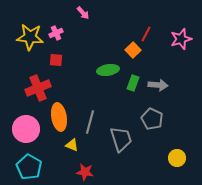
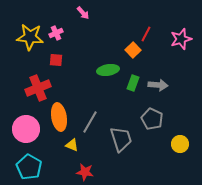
gray line: rotated 15 degrees clockwise
yellow circle: moved 3 px right, 14 px up
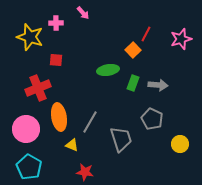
pink cross: moved 10 px up; rotated 24 degrees clockwise
yellow star: rotated 12 degrees clockwise
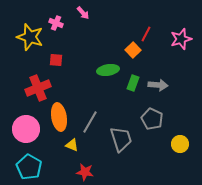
pink cross: rotated 24 degrees clockwise
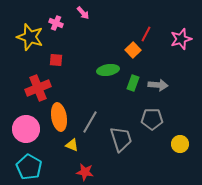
gray pentagon: rotated 25 degrees counterclockwise
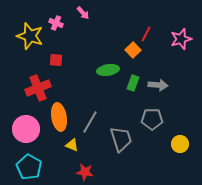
yellow star: moved 1 px up
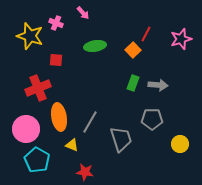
green ellipse: moved 13 px left, 24 px up
cyan pentagon: moved 8 px right, 7 px up
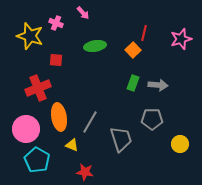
red line: moved 2 px left, 1 px up; rotated 14 degrees counterclockwise
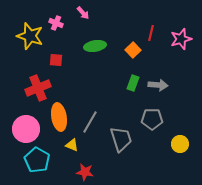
red line: moved 7 px right
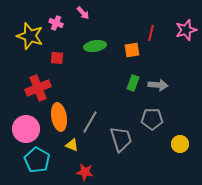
pink star: moved 5 px right, 9 px up
orange square: moved 1 px left; rotated 35 degrees clockwise
red square: moved 1 px right, 2 px up
